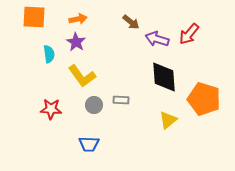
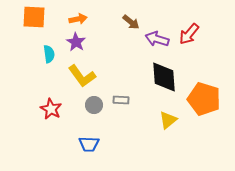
red star: rotated 25 degrees clockwise
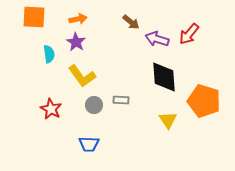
orange pentagon: moved 2 px down
yellow triangle: rotated 24 degrees counterclockwise
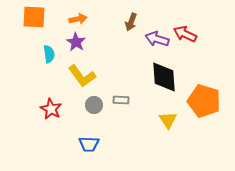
brown arrow: rotated 72 degrees clockwise
red arrow: moved 4 px left; rotated 75 degrees clockwise
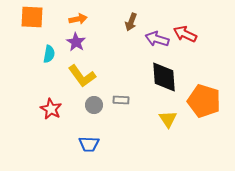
orange square: moved 2 px left
cyan semicircle: rotated 18 degrees clockwise
yellow triangle: moved 1 px up
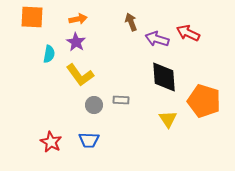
brown arrow: rotated 138 degrees clockwise
red arrow: moved 3 px right, 1 px up
yellow L-shape: moved 2 px left, 1 px up
red star: moved 33 px down
blue trapezoid: moved 4 px up
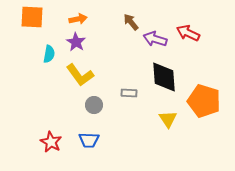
brown arrow: rotated 18 degrees counterclockwise
purple arrow: moved 2 px left
gray rectangle: moved 8 px right, 7 px up
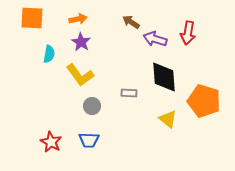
orange square: moved 1 px down
brown arrow: rotated 18 degrees counterclockwise
red arrow: rotated 105 degrees counterclockwise
purple star: moved 5 px right
gray circle: moved 2 px left, 1 px down
yellow triangle: rotated 18 degrees counterclockwise
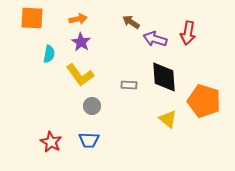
gray rectangle: moved 8 px up
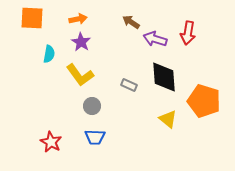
gray rectangle: rotated 21 degrees clockwise
blue trapezoid: moved 6 px right, 3 px up
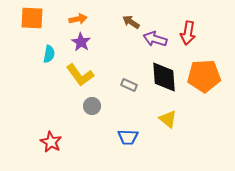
orange pentagon: moved 25 px up; rotated 20 degrees counterclockwise
blue trapezoid: moved 33 px right
